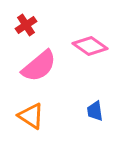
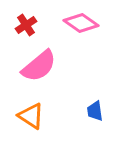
pink diamond: moved 9 px left, 23 px up
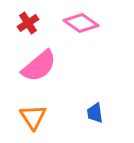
red cross: moved 2 px right, 2 px up
blue trapezoid: moved 2 px down
orange triangle: moved 2 px right, 1 px down; rotated 24 degrees clockwise
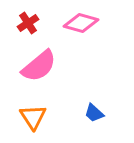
pink diamond: rotated 20 degrees counterclockwise
blue trapezoid: moved 1 px left; rotated 40 degrees counterclockwise
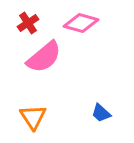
pink semicircle: moved 5 px right, 9 px up
blue trapezoid: moved 7 px right
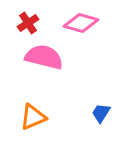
pink semicircle: rotated 126 degrees counterclockwise
blue trapezoid: rotated 80 degrees clockwise
orange triangle: rotated 40 degrees clockwise
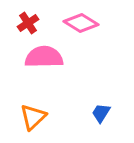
pink diamond: rotated 16 degrees clockwise
pink semicircle: rotated 15 degrees counterclockwise
orange triangle: rotated 20 degrees counterclockwise
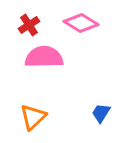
red cross: moved 1 px right, 2 px down
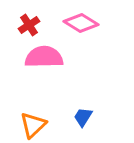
blue trapezoid: moved 18 px left, 4 px down
orange triangle: moved 8 px down
